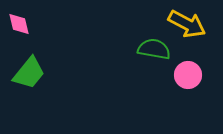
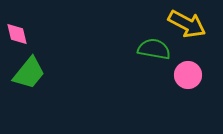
pink diamond: moved 2 px left, 10 px down
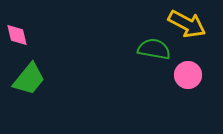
pink diamond: moved 1 px down
green trapezoid: moved 6 px down
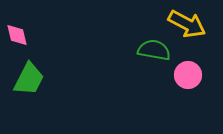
green semicircle: moved 1 px down
green trapezoid: rotated 12 degrees counterclockwise
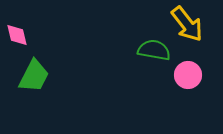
yellow arrow: rotated 24 degrees clockwise
green trapezoid: moved 5 px right, 3 px up
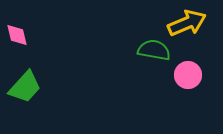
yellow arrow: moved 1 px up; rotated 75 degrees counterclockwise
green trapezoid: moved 9 px left, 11 px down; rotated 15 degrees clockwise
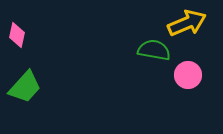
pink diamond: rotated 25 degrees clockwise
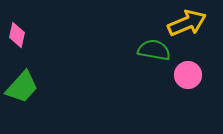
green trapezoid: moved 3 px left
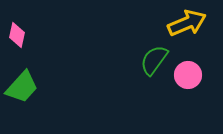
green semicircle: moved 10 px down; rotated 64 degrees counterclockwise
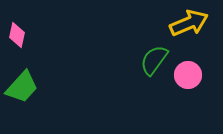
yellow arrow: moved 2 px right
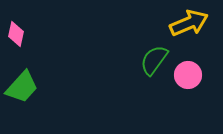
pink diamond: moved 1 px left, 1 px up
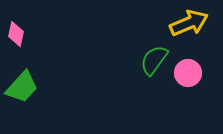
pink circle: moved 2 px up
